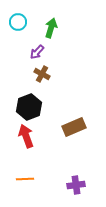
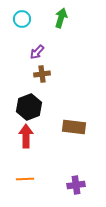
cyan circle: moved 4 px right, 3 px up
green arrow: moved 10 px right, 10 px up
brown cross: rotated 35 degrees counterclockwise
brown rectangle: rotated 30 degrees clockwise
red arrow: rotated 20 degrees clockwise
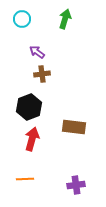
green arrow: moved 4 px right, 1 px down
purple arrow: rotated 84 degrees clockwise
red arrow: moved 6 px right, 3 px down; rotated 15 degrees clockwise
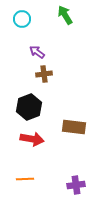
green arrow: moved 4 px up; rotated 48 degrees counterclockwise
brown cross: moved 2 px right
red arrow: rotated 85 degrees clockwise
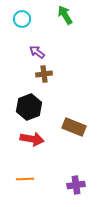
brown rectangle: rotated 15 degrees clockwise
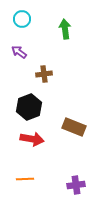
green arrow: moved 14 px down; rotated 24 degrees clockwise
purple arrow: moved 18 px left
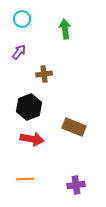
purple arrow: rotated 91 degrees clockwise
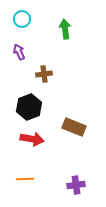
purple arrow: rotated 63 degrees counterclockwise
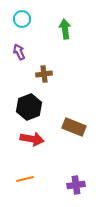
orange line: rotated 12 degrees counterclockwise
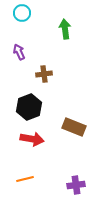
cyan circle: moved 6 px up
